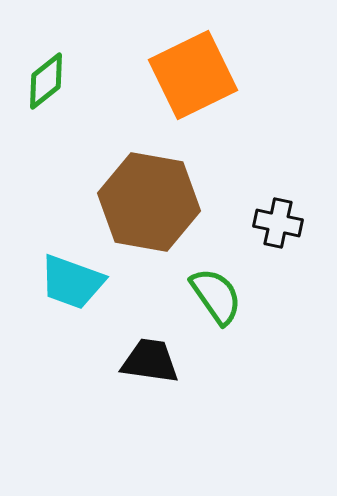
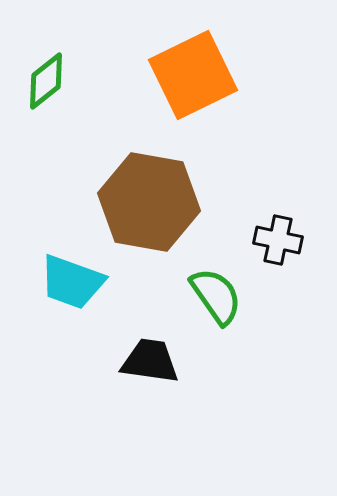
black cross: moved 17 px down
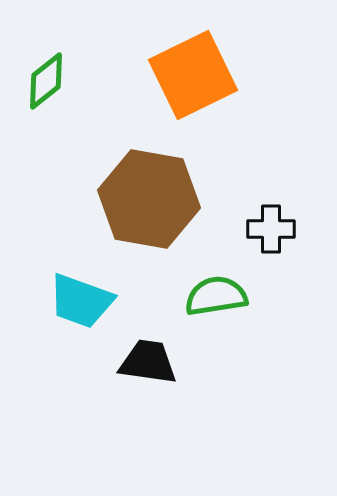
brown hexagon: moved 3 px up
black cross: moved 7 px left, 11 px up; rotated 12 degrees counterclockwise
cyan trapezoid: moved 9 px right, 19 px down
green semicircle: rotated 64 degrees counterclockwise
black trapezoid: moved 2 px left, 1 px down
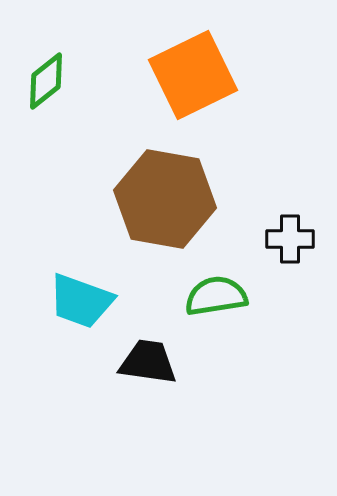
brown hexagon: moved 16 px right
black cross: moved 19 px right, 10 px down
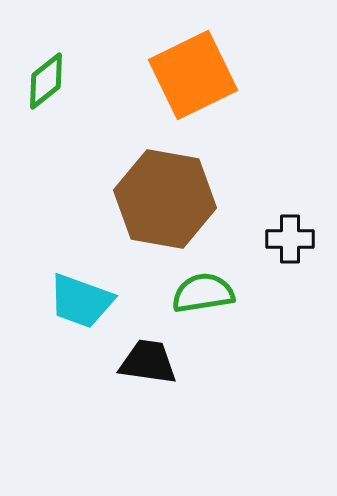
green semicircle: moved 13 px left, 3 px up
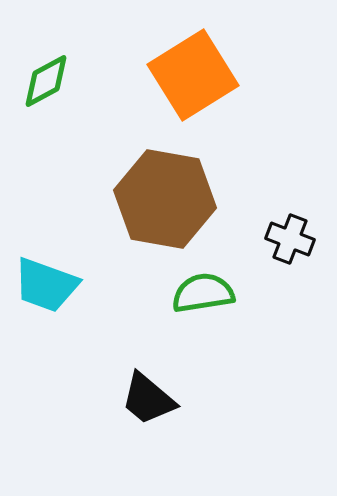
orange square: rotated 6 degrees counterclockwise
green diamond: rotated 10 degrees clockwise
black cross: rotated 21 degrees clockwise
cyan trapezoid: moved 35 px left, 16 px up
black trapezoid: moved 37 px down; rotated 148 degrees counterclockwise
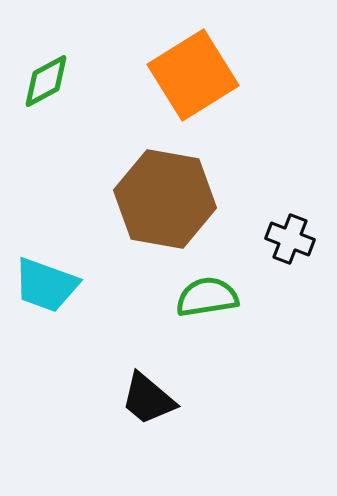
green semicircle: moved 4 px right, 4 px down
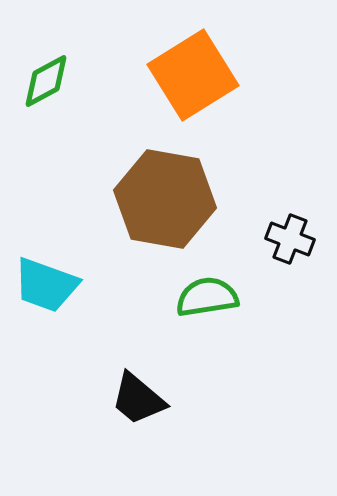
black trapezoid: moved 10 px left
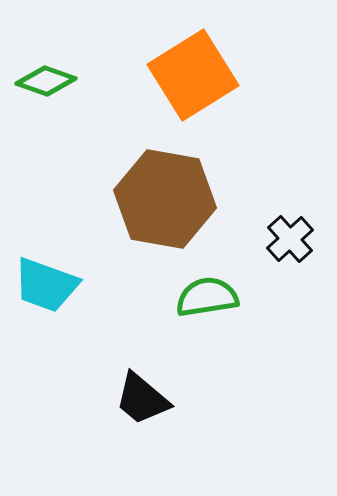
green diamond: rotated 48 degrees clockwise
black cross: rotated 27 degrees clockwise
black trapezoid: moved 4 px right
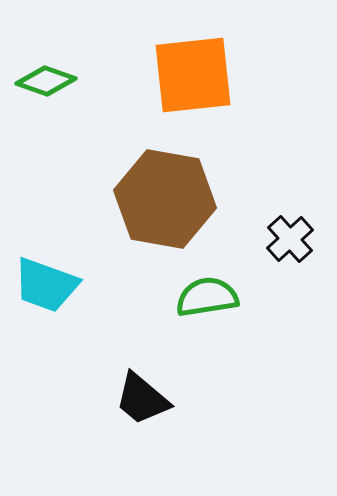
orange square: rotated 26 degrees clockwise
